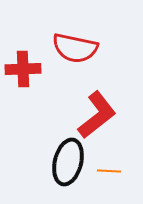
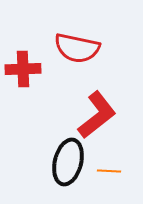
red semicircle: moved 2 px right
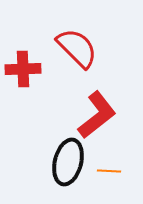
red semicircle: rotated 147 degrees counterclockwise
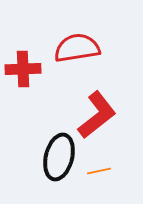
red semicircle: rotated 54 degrees counterclockwise
black ellipse: moved 9 px left, 5 px up
orange line: moved 10 px left; rotated 15 degrees counterclockwise
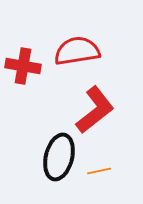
red semicircle: moved 3 px down
red cross: moved 3 px up; rotated 12 degrees clockwise
red L-shape: moved 2 px left, 5 px up
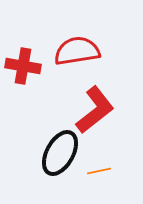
black ellipse: moved 1 px right, 4 px up; rotated 15 degrees clockwise
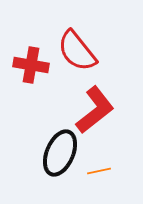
red semicircle: rotated 120 degrees counterclockwise
red cross: moved 8 px right, 1 px up
black ellipse: rotated 6 degrees counterclockwise
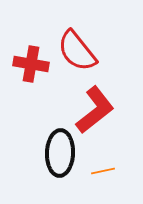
red cross: moved 1 px up
black ellipse: rotated 21 degrees counterclockwise
orange line: moved 4 px right
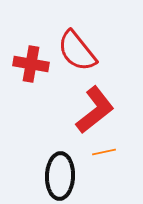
black ellipse: moved 23 px down
orange line: moved 1 px right, 19 px up
